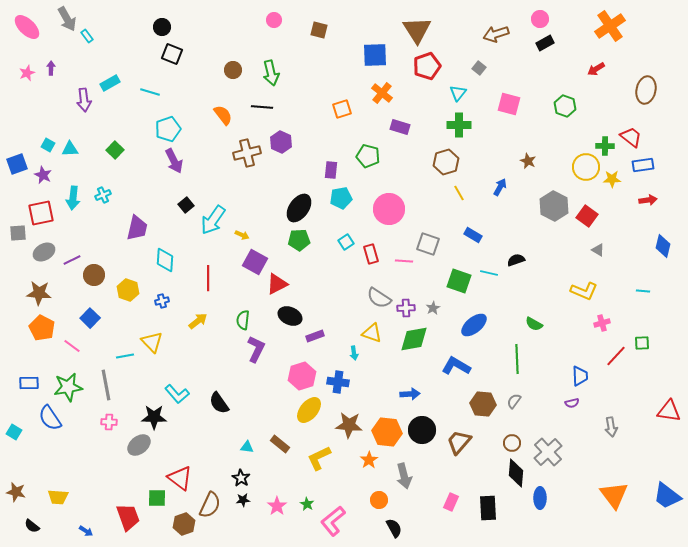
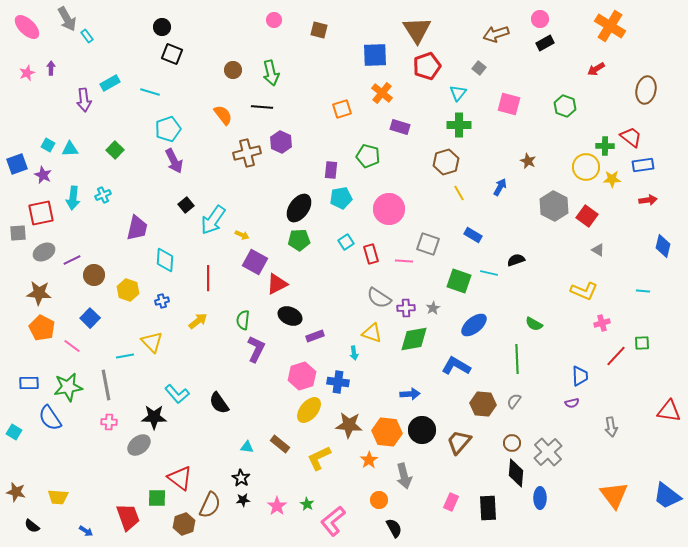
orange cross at (610, 26): rotated 24 degrees counterclockwise
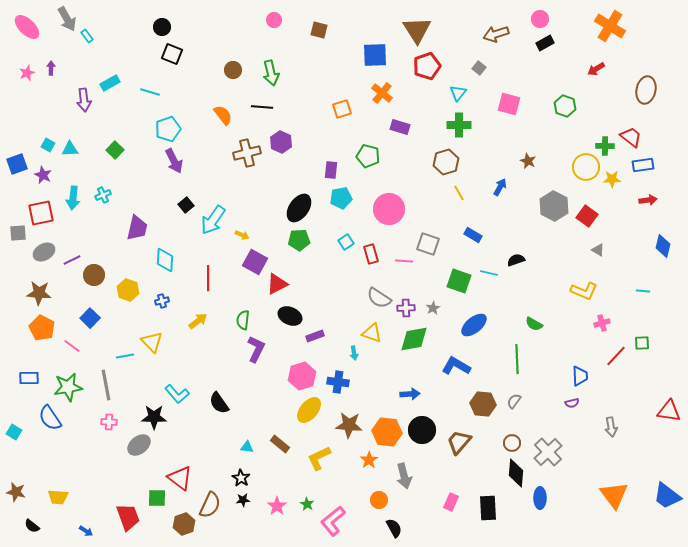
blue rectangle at (29, 383): moved 5 px up
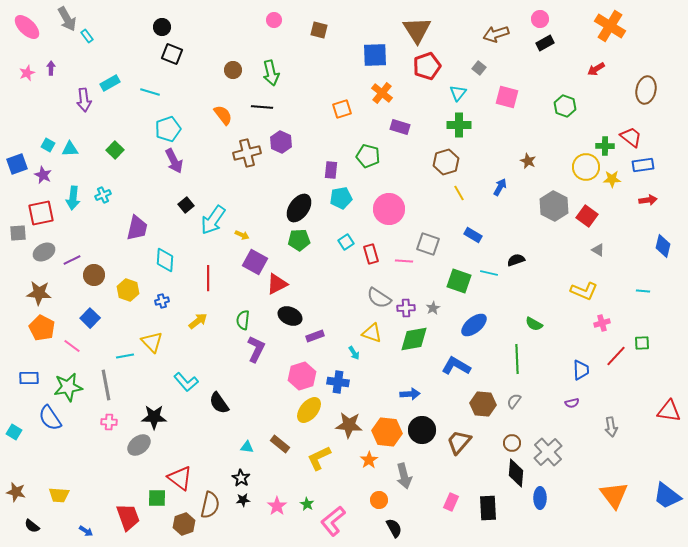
pink square at (509, 104): moved 2 px left, 7 px up
cyan arrow at (354, 353): rotated 24 degrees counterclockwise
blue trapezoid at (580, 376): moved 1 px right, 6 px up
cyan L-shape at (177, 394): moved 9 px right, 12 px up
yellow trapezoid at (58, 497): moved 1 px right, 2 px up
brown semicircle at (210, 505): rotated 12 degrees counterclockwise
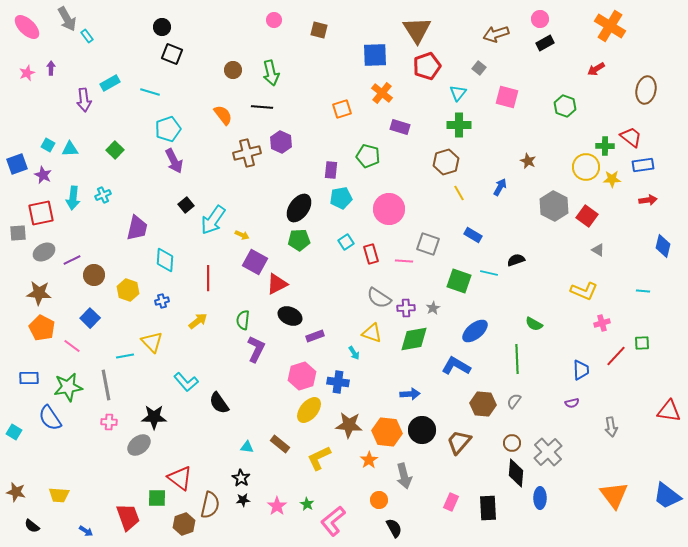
blue ellipse at (474, 325): moved 1 px right, 6 px down
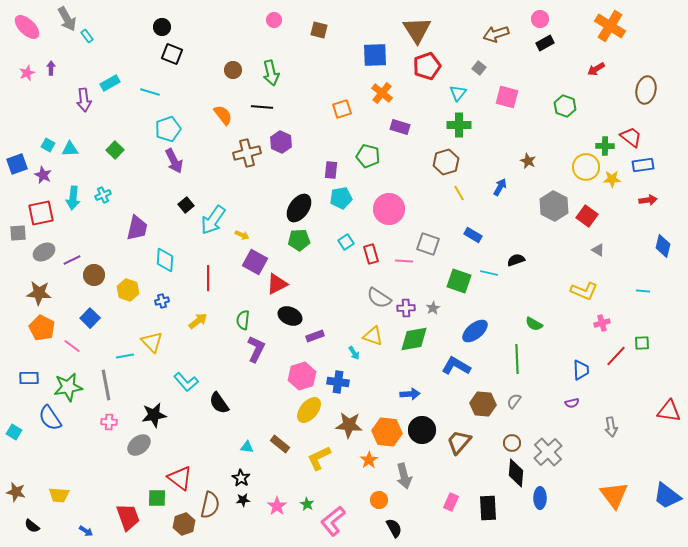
yellow triangle at (372, 333): moved 1 px right, 3 px down
black star at (154, 417): moved 2 px up; rotated 10 degrees counterclockwise
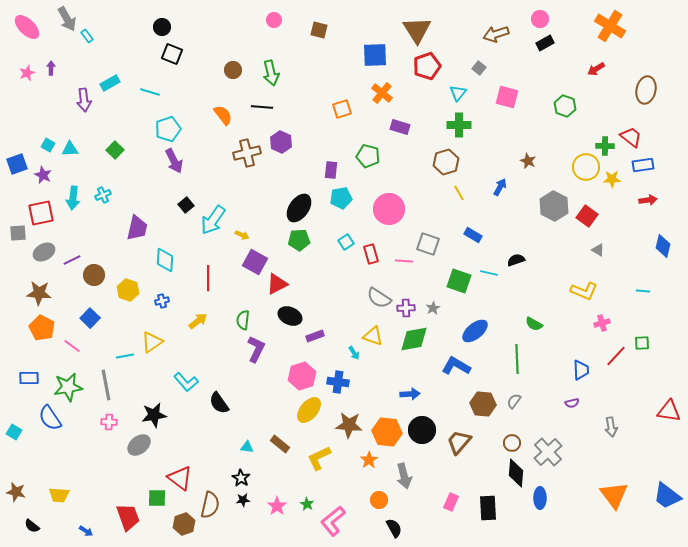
yellow triangle at (152, 342): rotated 40 degrees clockwise
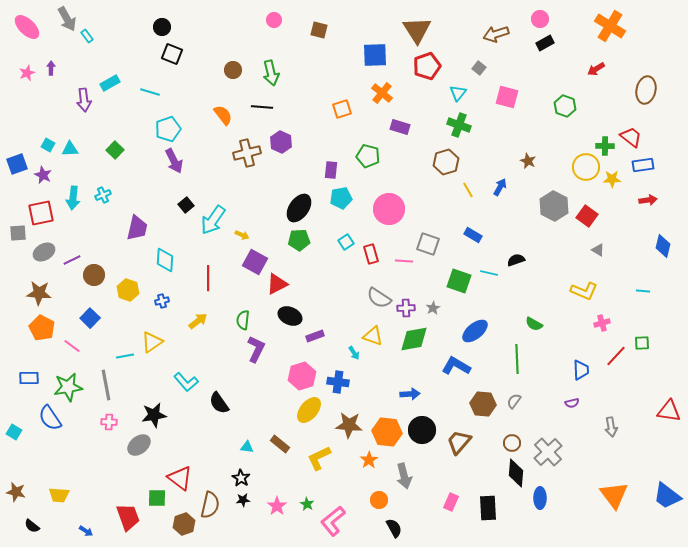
green cross at (459, 125): rotated 20 degrees clockwise
yellow line at (459, 193): moved 9 px right, 3 px up
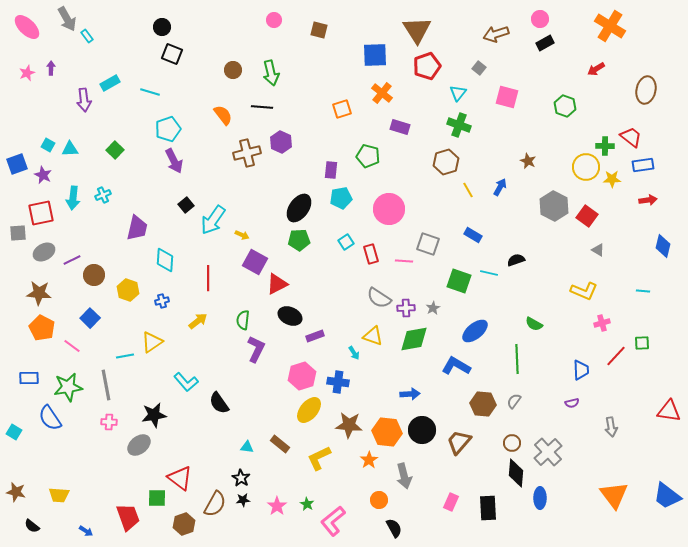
brown semicircle at (210, 505): moved 5 px right, 1 px up; rotated 16 degrees clockwise
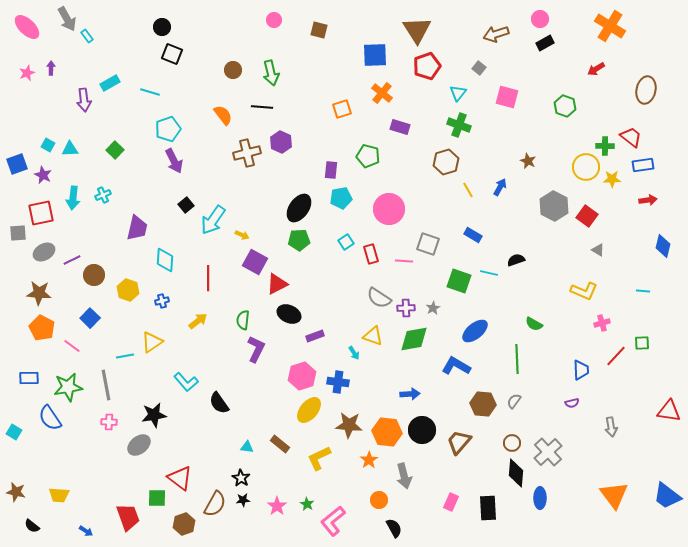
black ellipse at (290, 316): moved 1 px left, 2 px up
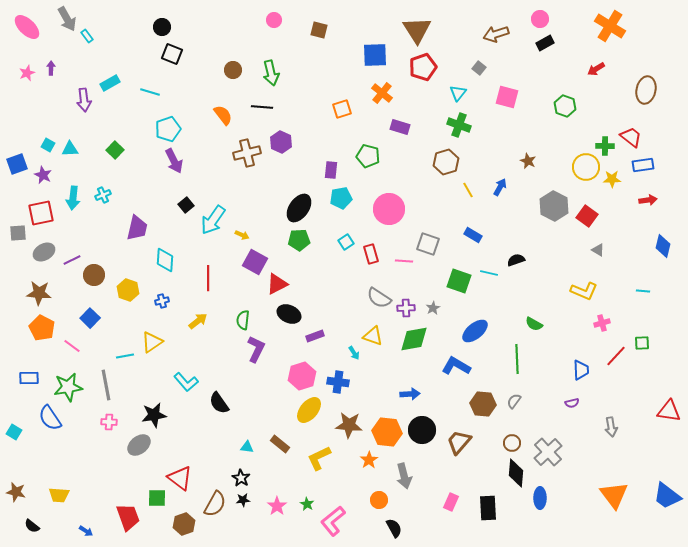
red pentagon at (427, 66): moved 4 px left, 1 px down
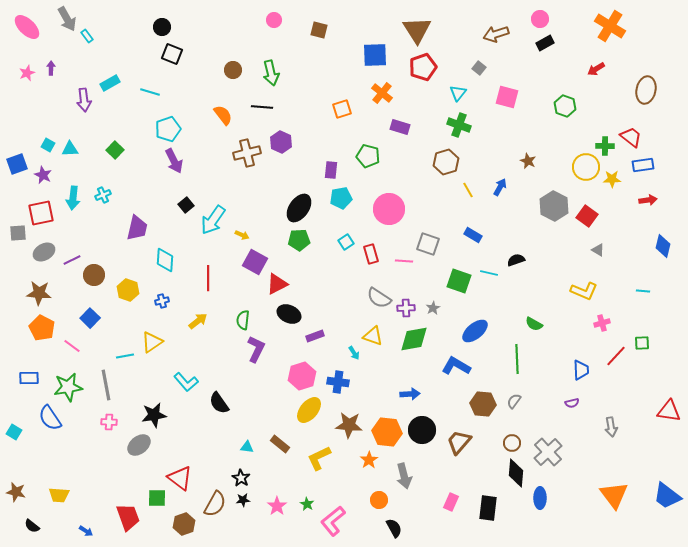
black rectangle at (488, 508): rotated 10 degrees clockwise
